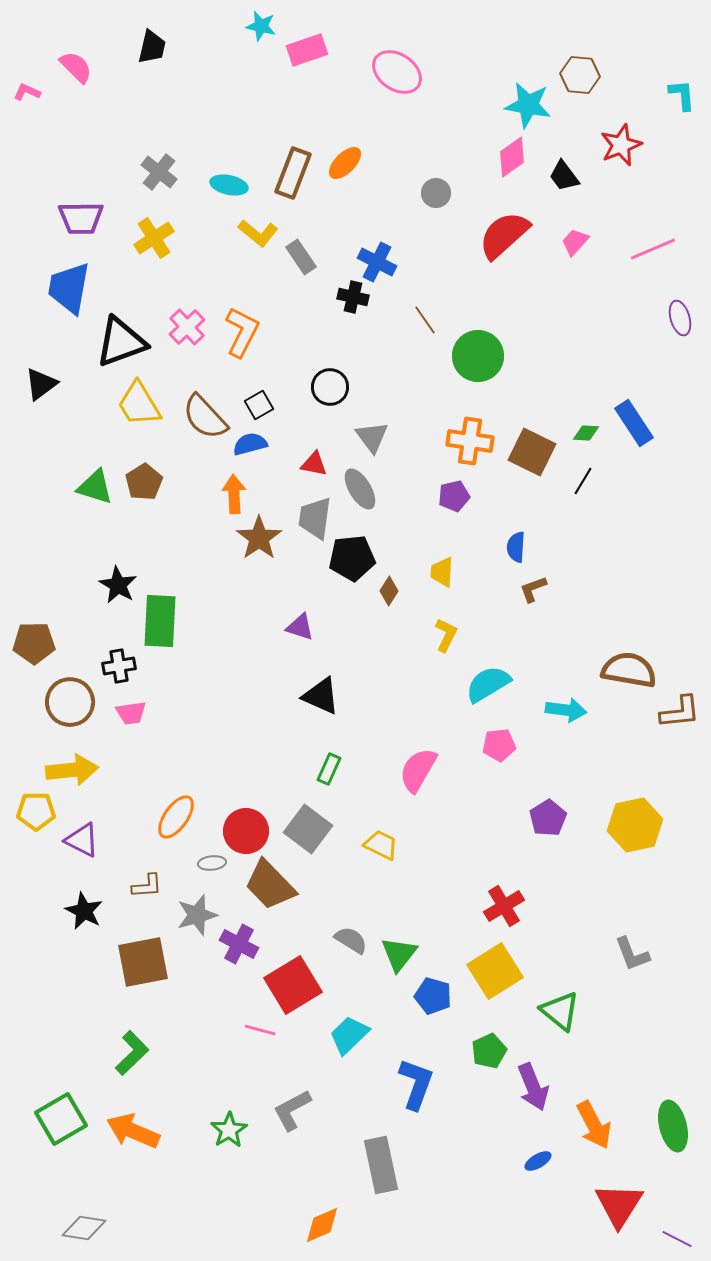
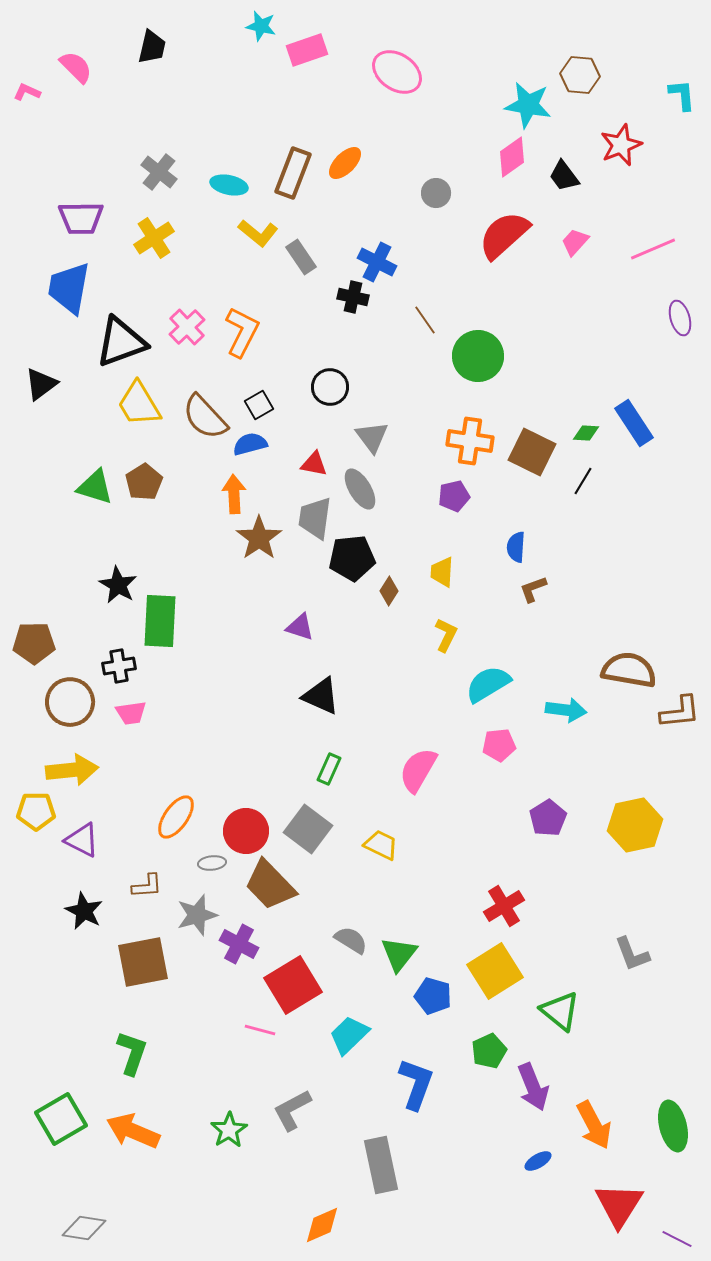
green L-shape at (132, 1053): rotated 27 degrees counterclockwise
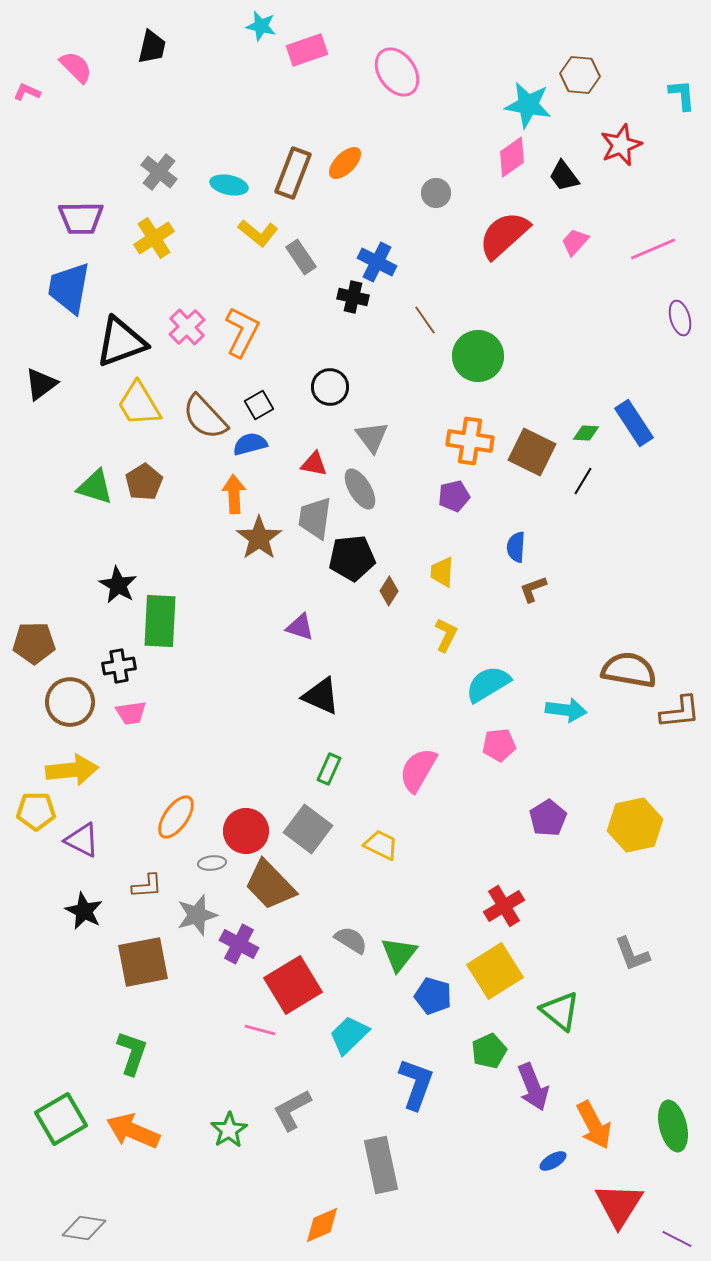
pink ellipse at (397, 72): rotated 21 degrees clockwise
blue ellipse at (538, 1161): moved 15 px right
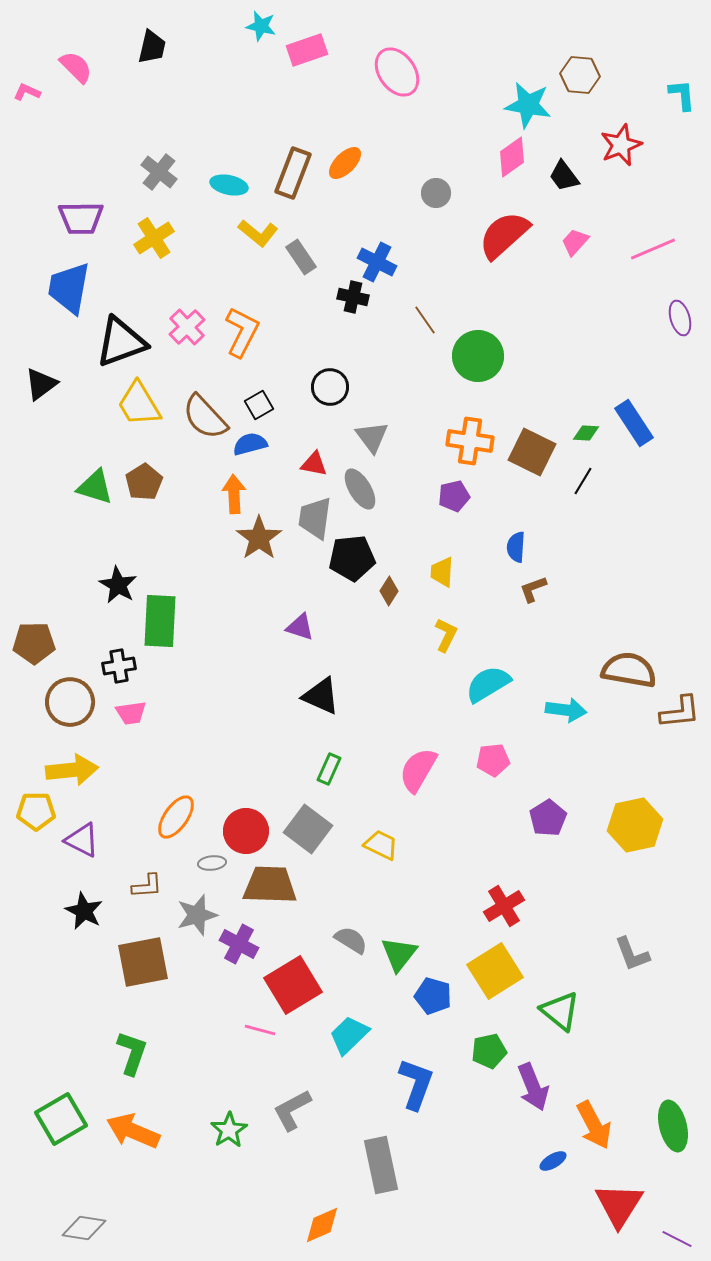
pink pentagon at (499, 745): moved 6 px left, 15 px down
brown trapezoid at (270, 885): rotated 136 degrees clockwise
green pentagon at (489, 1051): rotated 12 degrees clockwise
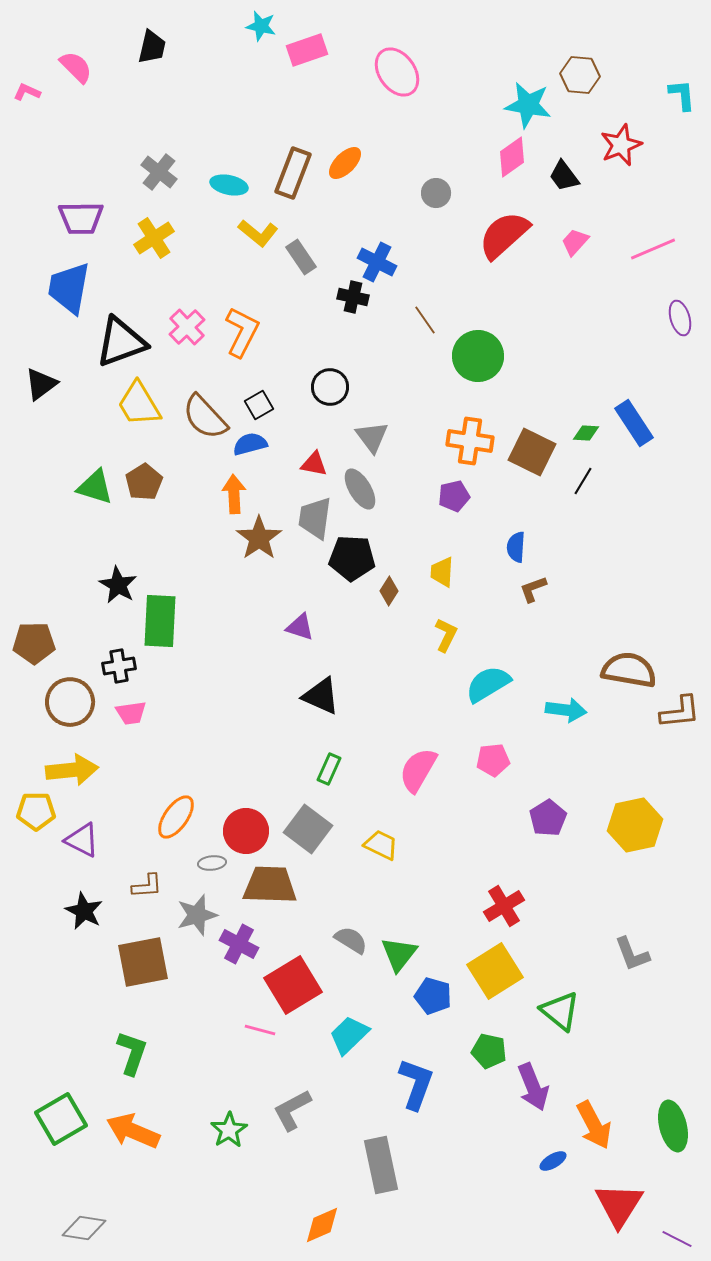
black pentagon at (352, 558): rotated 9 degrees clockwise
green pentagon at (489, 1051): rotated 24 degrees clockwise
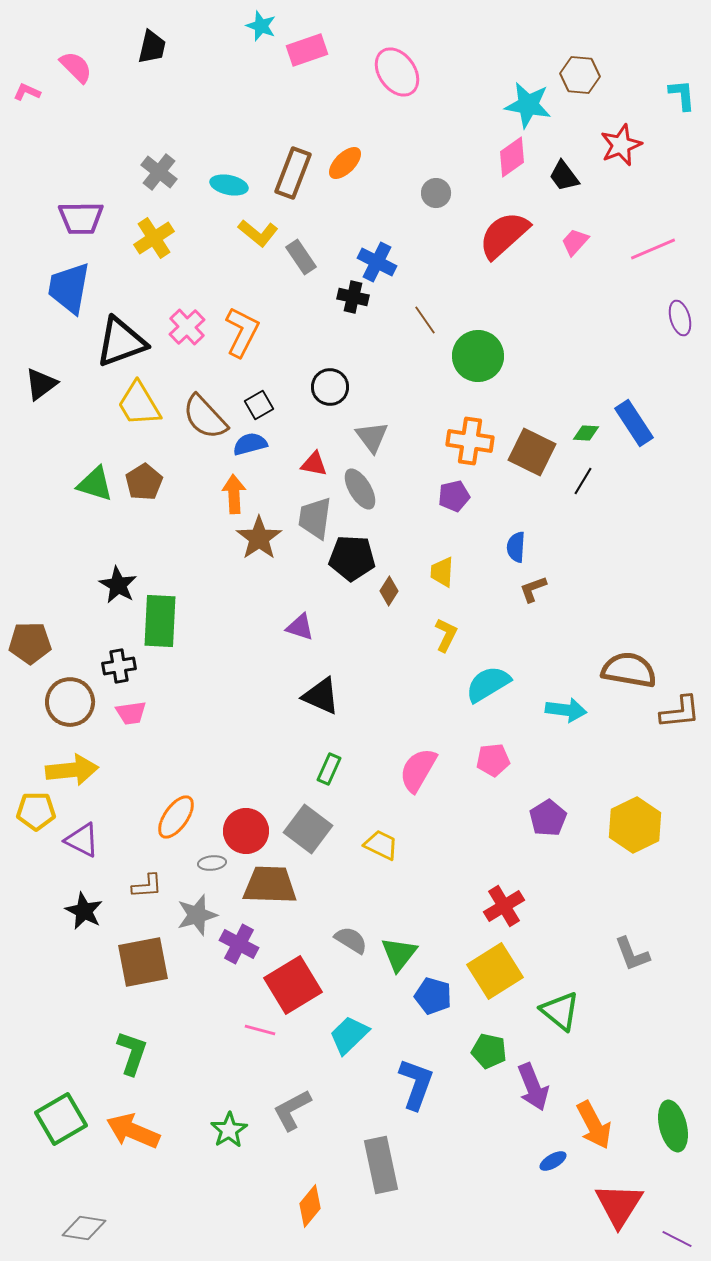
cyan star at (261, 26): rotated 8 degrees clockwise
green triangle at (95, 487): moved 3 px up
brown pentagon at (34, 643): moved 4 px left
yellow hexagon at (635, 825): rotated 14 degrees counterclockwise
orange diamond at (322, 1225): moved 12 px left, 19 px up; rotated 27 degrees counterclockwise
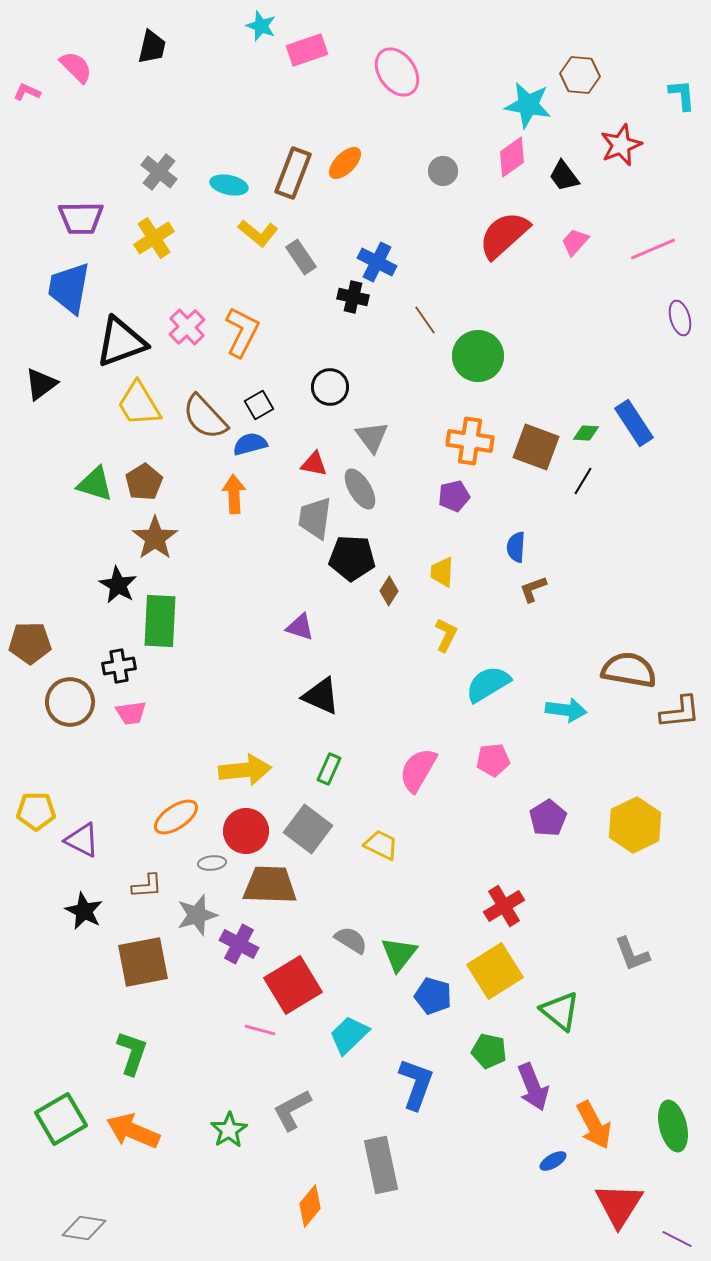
gray circle at (436, 193): moved 7 px right, 22 px up
brown square at (532, 452): moved 4 px right, 5 px up; rotated 6 degrees counterclockwise
brown star at (259, 538): moved 104 px left
yellow arrow at (72, 770): moved 173 px right
orange ellipse at (176, 817): rotated 21 degrees clockwise
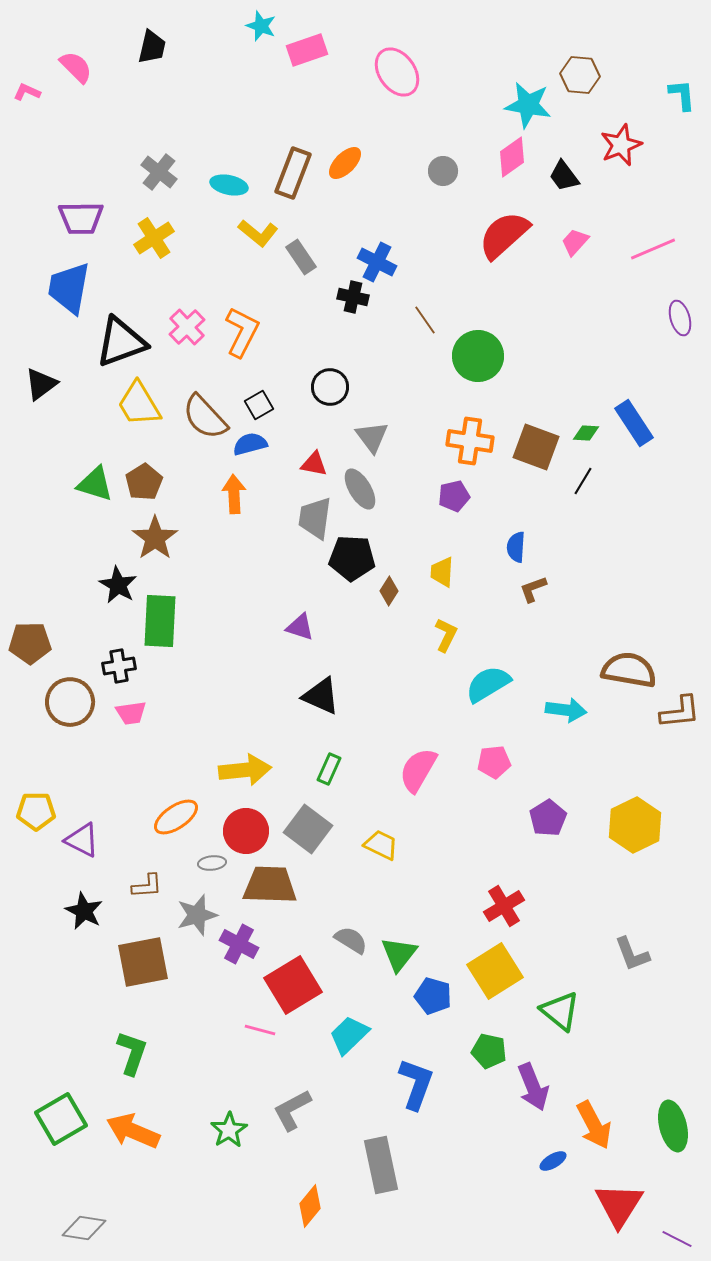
pink pentagon at (493, 760): moved 1 px right, 2 px down
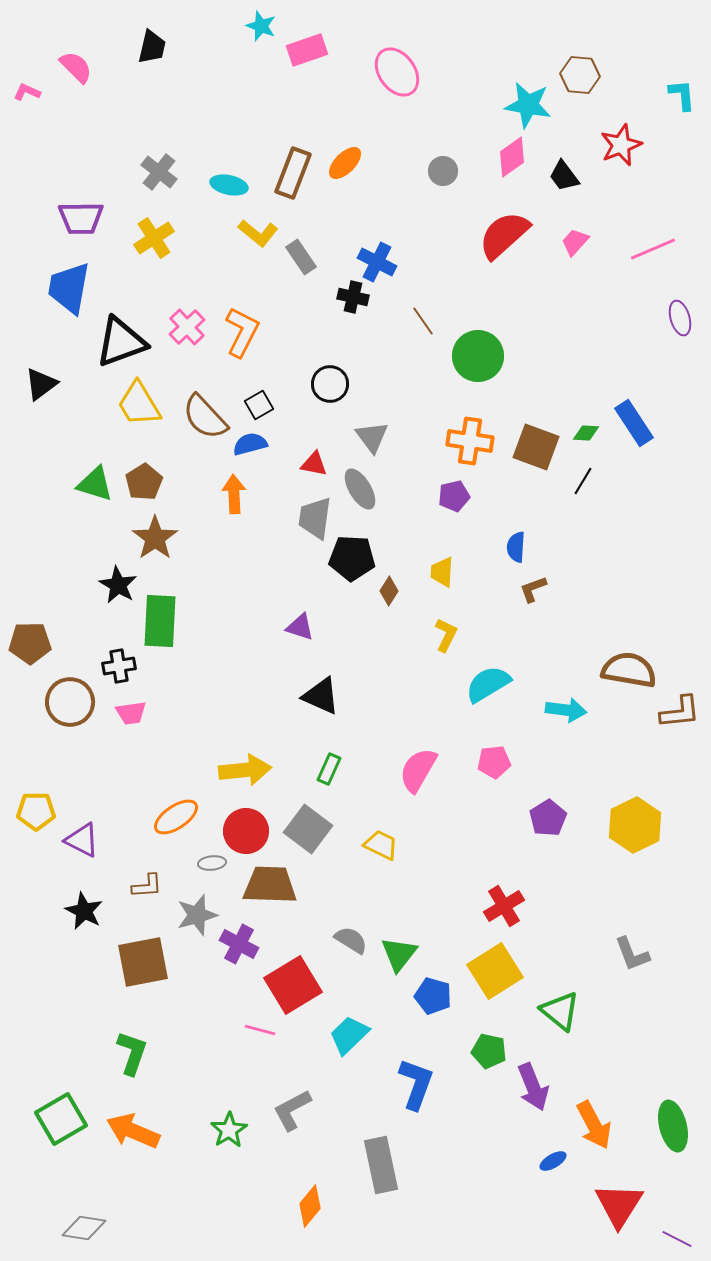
brown line at (425, 320): moved 2 px left, 1 px down
black circle at (330, 387): moved 3 px up
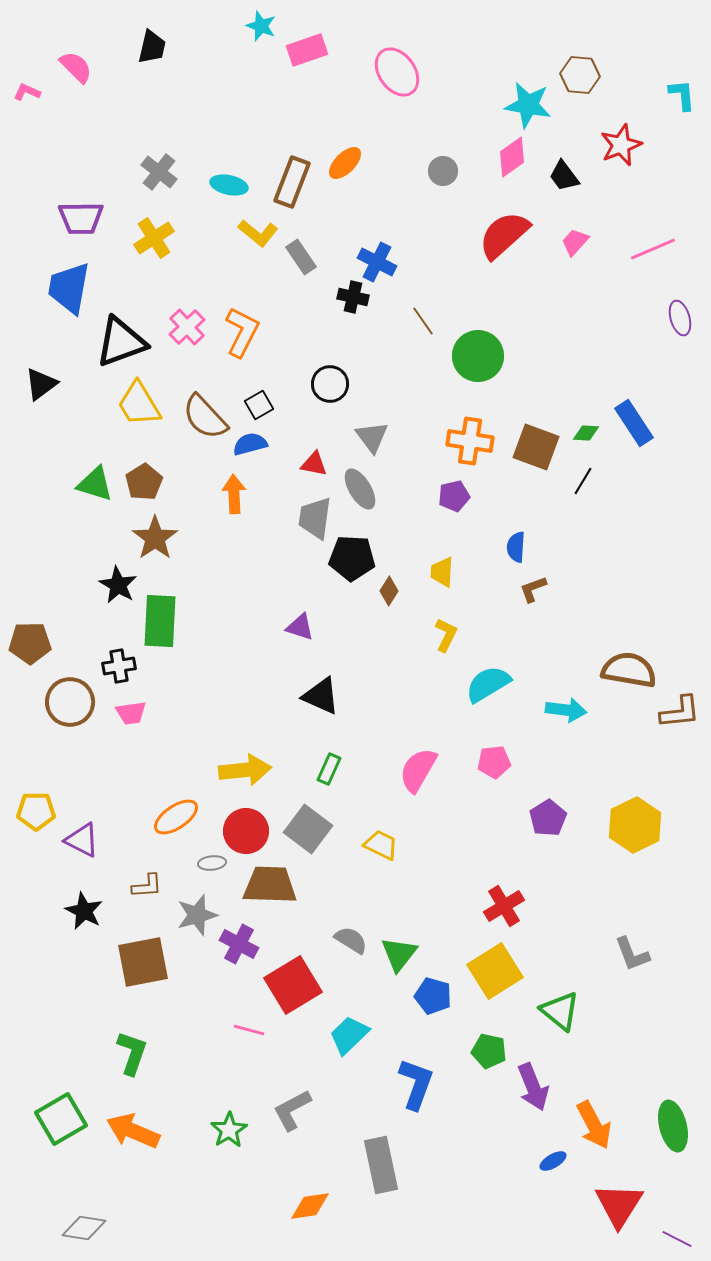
brown rectangle at (293, 173): moved 1 px left, 9 px down
pink line at (260, 1030): moved 11 px left
orange diamond at (310, 1206): rotated 42 degrees clockwise
